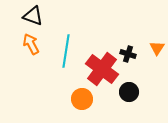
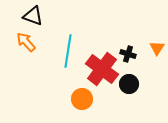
orange arrow: moved 5 px left, 2 px up; rotated 15 degrees counterclockwise
cyan line: moved 2 px right
black circle: moved 8 px up
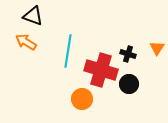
orange arrow: rotated 15 degrees counterclockwise
red cross: moved 1 px left, 1 px down; rotated 20 degrees counterclockwise
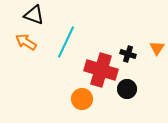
black triangle: moved 1 px right, 1 px up
cyan line: moved 2 px left, 9 px up; rotated 16 degrees clockwise
black circle: moved 2 px left, 5 px down
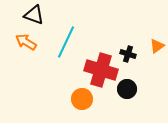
orange triangle: moved 2 px up; rotated 21 degrees clockwise
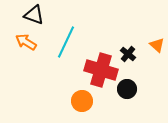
orange triangle: moved 1 px up; rotated 42 degrees counterclockwise
black cross: rotated 21 degrees clockwise
orange circle: moved 2 px down
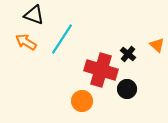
cyan line: moved 4 px left, 3 px up; rotated 8 degrees clockwise
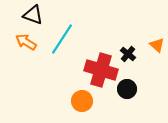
black triangle: moved 1 px left
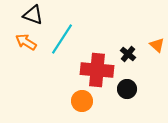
red cross: moved 4 px left; rotated 12 degrees counterclockwise
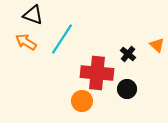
red cross: moved 3 px down
